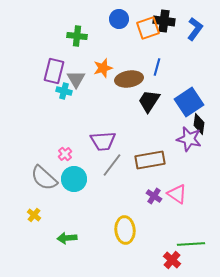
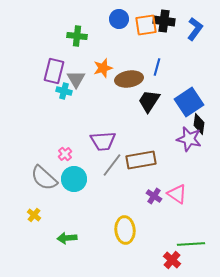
orange square: moved 2 px left, 3 px up; rotated 10 degrees clockwise
brown rectangle: moved 9 px left
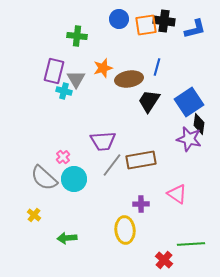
blue L-shape: rotated 40 degrees clockwise
pink cross: moved 2 px left, 3 px down
purple cross: moved 13 px left, 8 px down; rotated 35 degrees counterclockwise
red cross: moved 8 px left
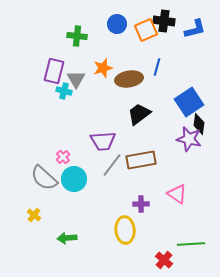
blue circle: moved 2 px left, 5 px down
orange square: moved 5 px down; rotated 15 degrees counterclockwise
black trapezoid: moved 10 px left, 13 px down; rotated 20 degrees clockwise
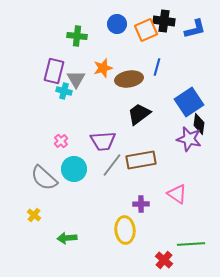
pink cross: moved 2 px left, 16 px up
cyan circle: moved 10 px up
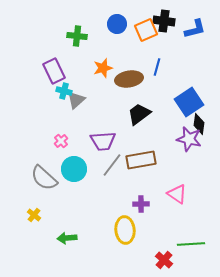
purple rectangle: rotated 40 degrees counterclockwise
gray triangle: moved 21 px down; rotated 18 degrees clockwise
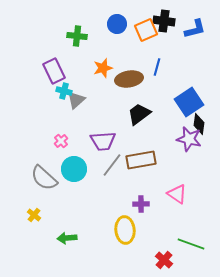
green line: rotated 24 degrees clockwise
